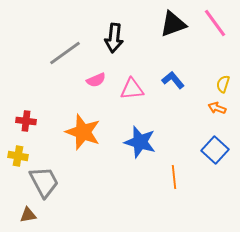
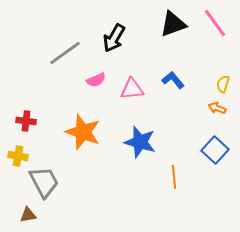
black arrow: rotated 24 degrees clockwise
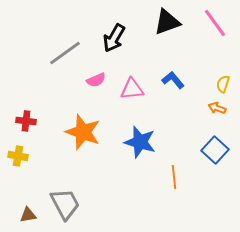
black triangle: moved 6 px left, 2 px up
gray trapezoid: moved 21 px right, 22 px down
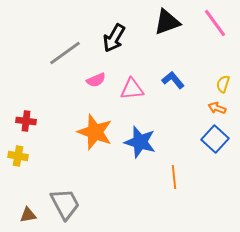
orange star: moved 12 px right
blue square: moved 11 px up
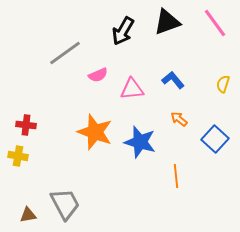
black arrow: moved 9 px right, 7 px up
pink semicircle: moved 2 px right, 5 px up
orange arrow: moved 38 px left, 11 px down; rotated 18 degrees clockwise
red cross: moved 4 px down
orange line: moved 2 px right, 1 px up
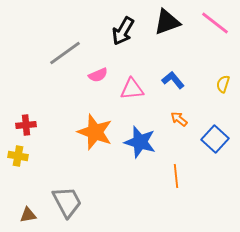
pink line: rotated 16 degrees counterclockwise
red cross: rotated 12 degrees counterclockwise
gray trapezoid: moved 2 px right, 2 px up
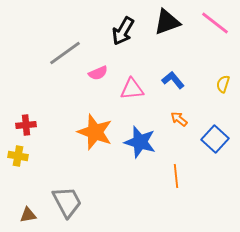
pink semicircle: moved 2 px up
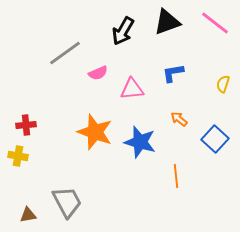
blue L-shape: moved 7 px up; rotated 60 degrees counterclockwise
